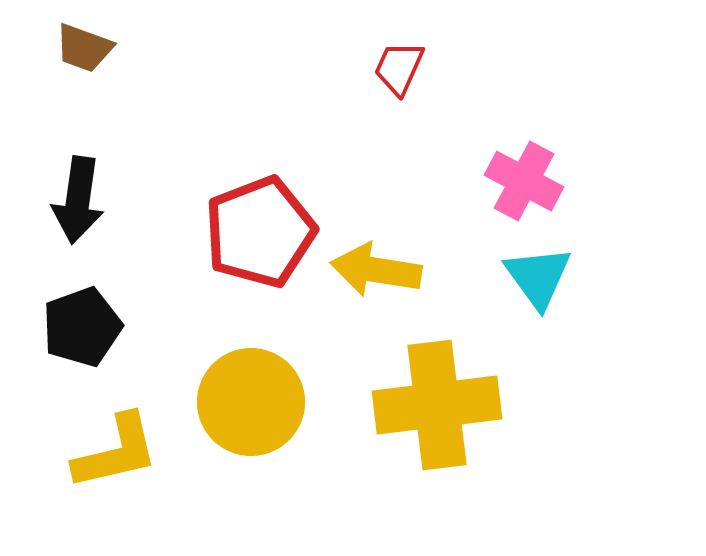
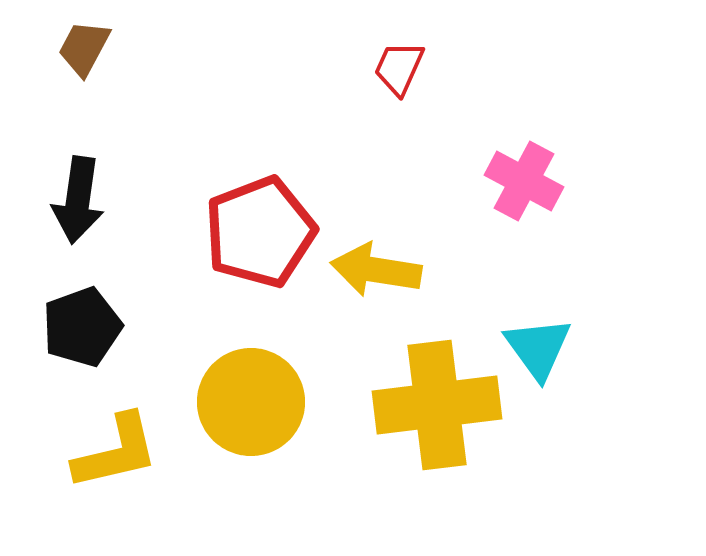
brown trapezoid: rotated 98 degrees clockwise
cyan triangle: moved 71 px down
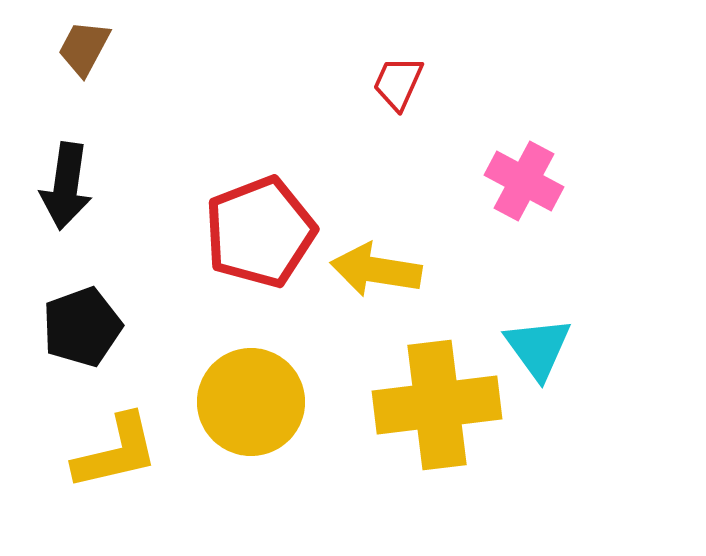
red trapezoid: moved 1 px left, 15 px down
black arrow: moved 12 px left, 14 px up
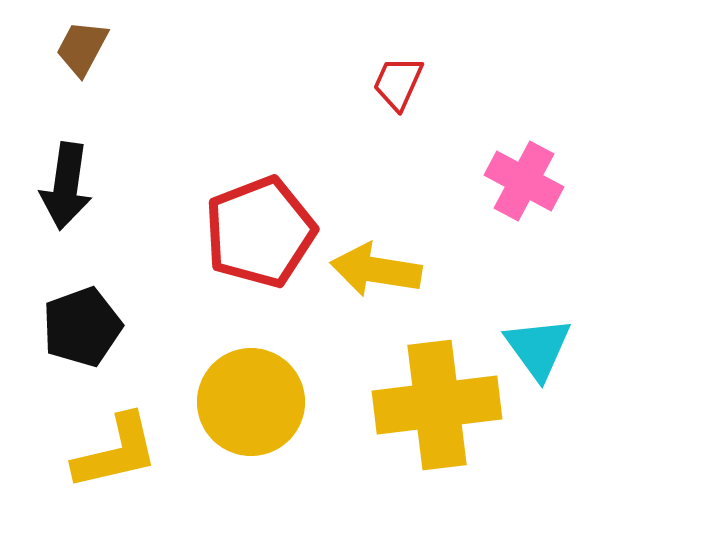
brown trapezoid: moved 2 px left
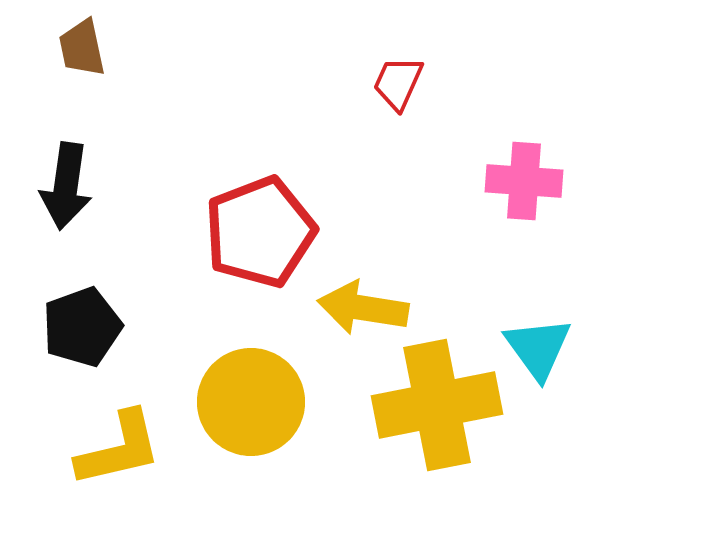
brown trapezoid: rotated 40 degrees counterclockwise
pink cross: rotated 24 degrees counterclockwise
yellow arrow: moved 13 px left, 38 px down
yellow cross: rotated 4 degrees counterclockwise
yellow L-shape: moved 3 px right, 3 px up
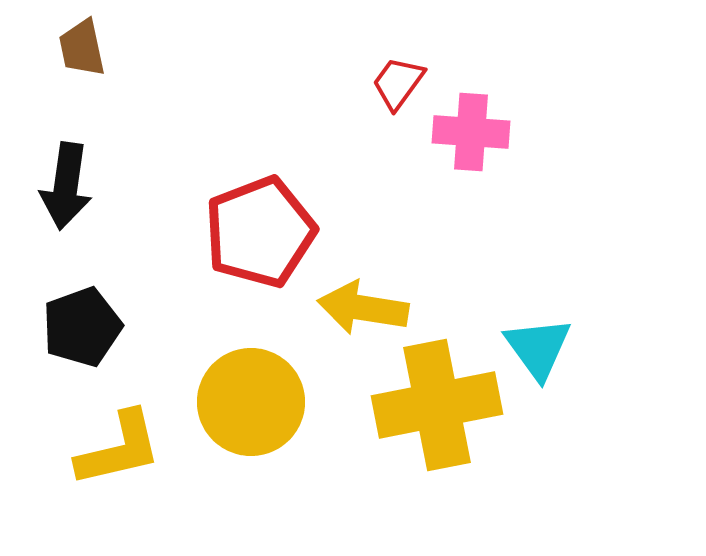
red trapezoid: rotated 12 degrees clockwise
pink cross: moved 53 px left, 49 px up
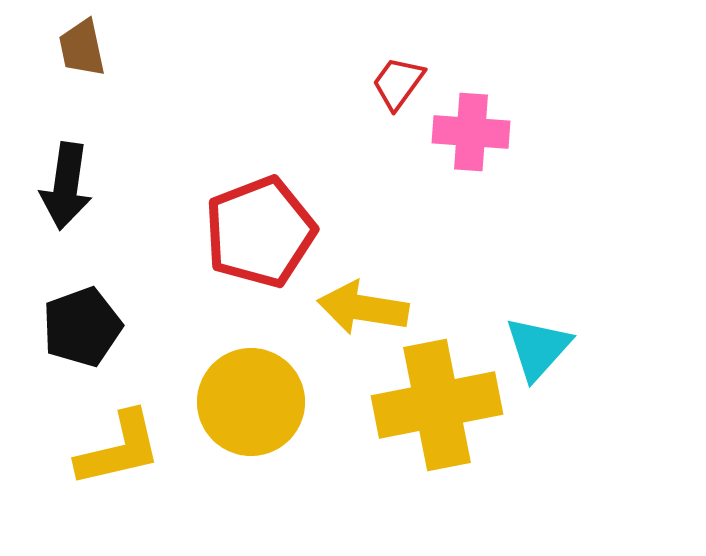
cyan triangle: rotated 18 degrees clockwise
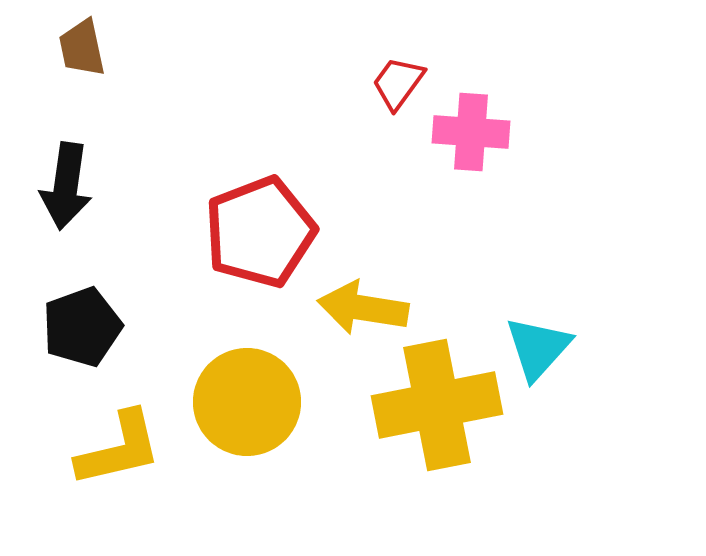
yellow circle: moved 4 px left
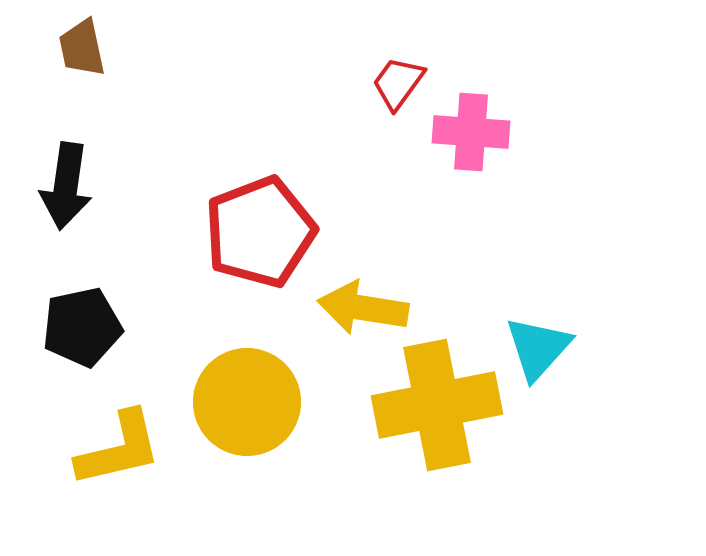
black pentagon: rotated 8 degrees clockwise
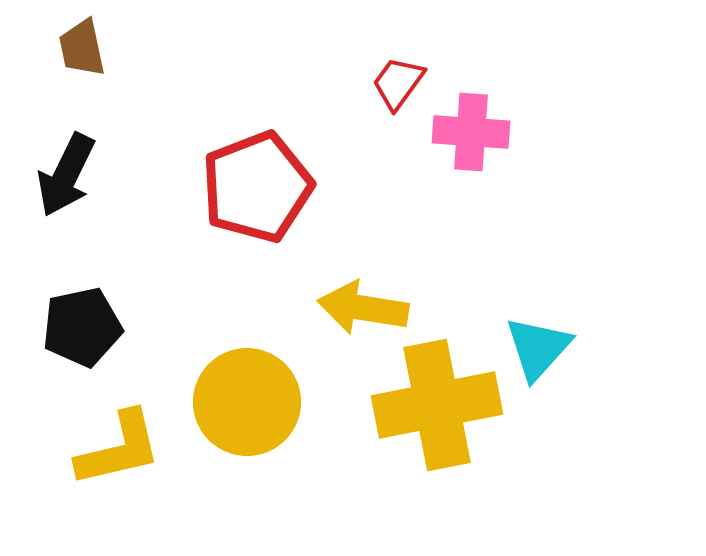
black arrow: moved 11 px up; rotated 18 degrees clockwise
red pentagon: moved 3 px left, 45 px up
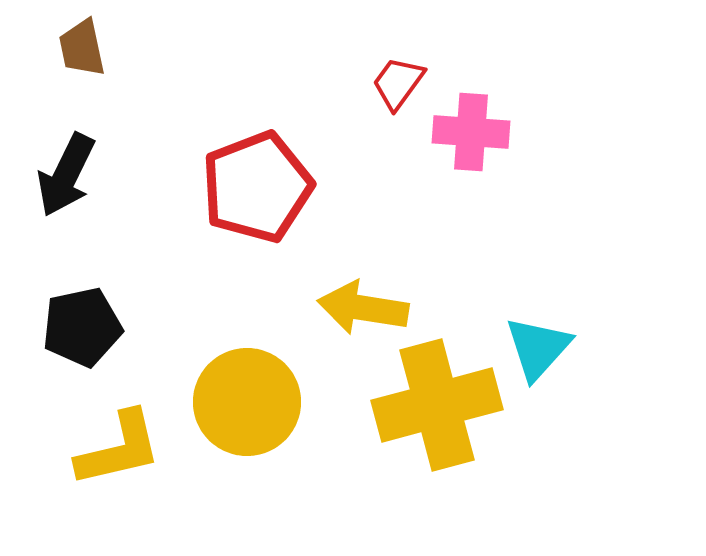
yellow cross: rotated 4 degrees counterclockwise
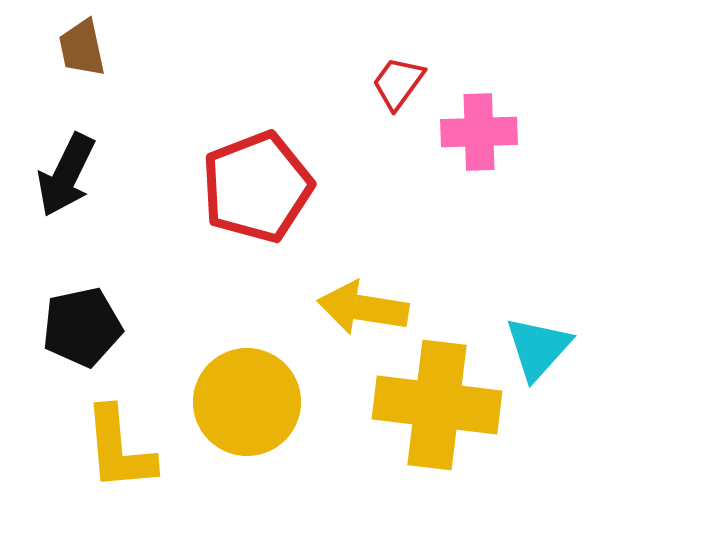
pink cross: moved 8 px right; rotated 6 degrees counterclockwise
yellow cross: rotated 22 degrees clockwise
yellow L-shape: rotated 98 degrees clockwise
